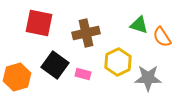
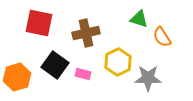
green triangle: moved 6 px up
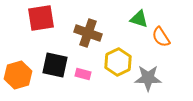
red square: moved 2 px right, 5 px up; rotated 20 degrees counterclockwise
brown cross: moved 2 px right; rotated 32 degrees clockwise
orange semicircle: moved 1 px left
black square: rotated 24 degrees counterclockwise
orange hexagon: moved 1 px right, 2 px up
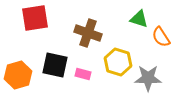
red square: moved 6 px left
yellow hexagon: rotated 16 degrees counterclockwise
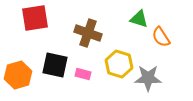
yellow hexagon: moved 1 px right, 2 px down
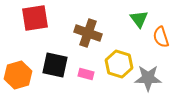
green triangle: rotated 36 degrees clockwise
orange semicircle: rotated 15 degrees clockwise
pink rectangle: moved 3 px right
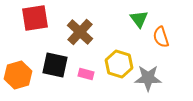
brown cross: moved 8 px left, 1 px up; rotated 24 degrees clockwise
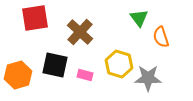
green triangle: moved 1 px up
pink rectangle: moved 1 px left, 1 px down
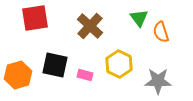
brown cross: moved 10 px right, 6 px up
orange semicircle: moved 5 px up
yellow hexagon: rotated 8 degrees clockwise
gray star: moved 10 px right, 3 px down
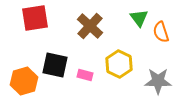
orange hexagon: moved 6 px right, 6 px down
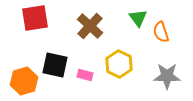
green triangle: moved 1 px left
gray star: moved 9 px right, 5 px up
